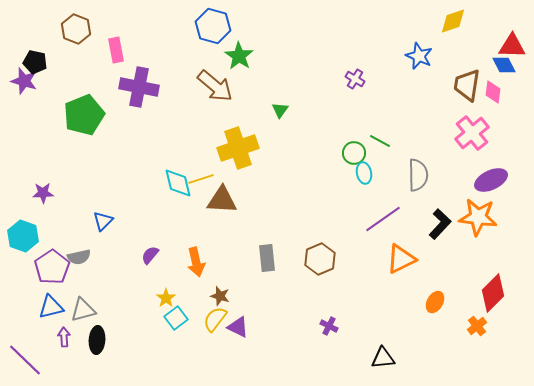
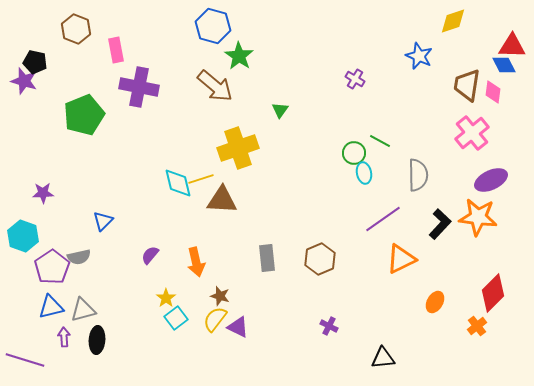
purple line at (25, 360): rotated 27 degrees counterclockwise
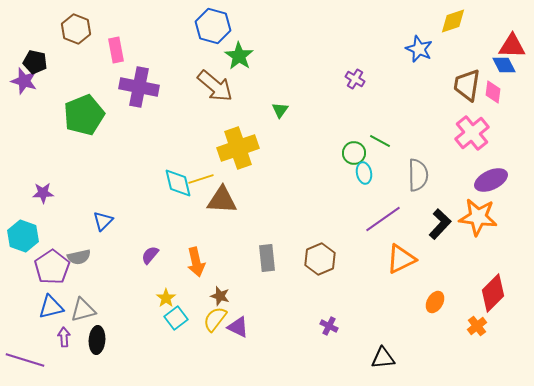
blue star at (419, 56): moved 7 px up
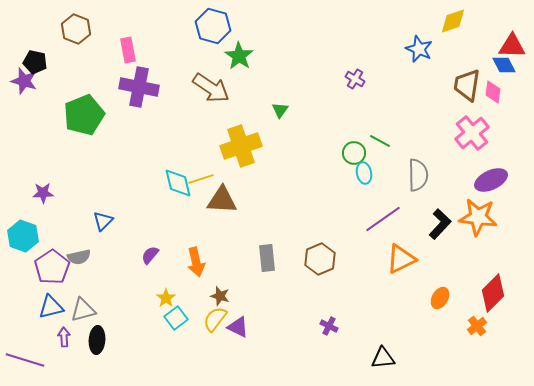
pink rectangle at (116, 50): moved 12 px right
brown arrow at (215, 86): moved 4 px left, 2 px down; rotated 6 degrees counterclockwise
yellow cross at (238, 148): moved 3 px right, 2 px up
orange ellipse at (435, 302): moved 5 px right, 4 px up
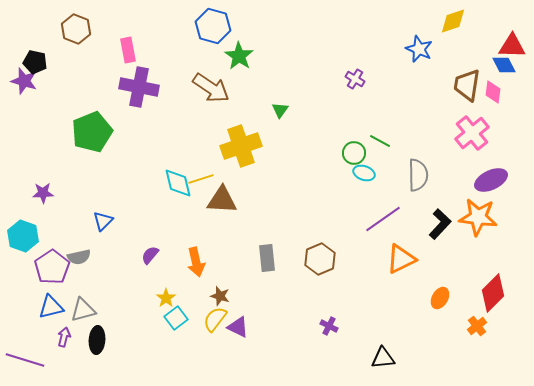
green pentagon at (84, 115): moved 8 px right, 17 px down
cyan ellipse at (364, 173): rotated 60 degrees counterclockwise
purple arrow at (64, 337): rotated 18 degrees clockwise
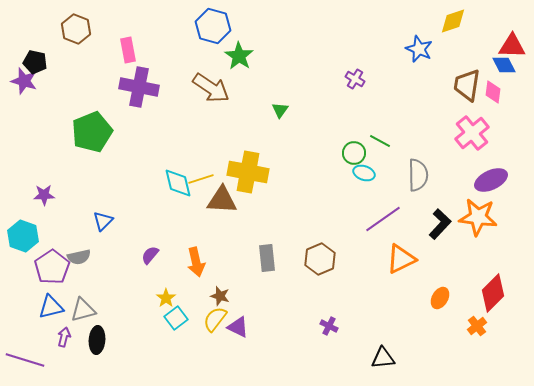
yellow cross at (241, 146): moved 7 px right, 26 px down; rotated 30 degrees clockwise
purple star at (43, 193): moved 1 px right, 2 px down
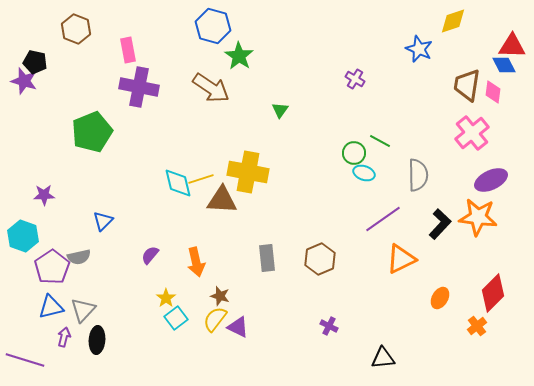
gray triangle at (83, 310): rotated 32 degrees counterclockwise
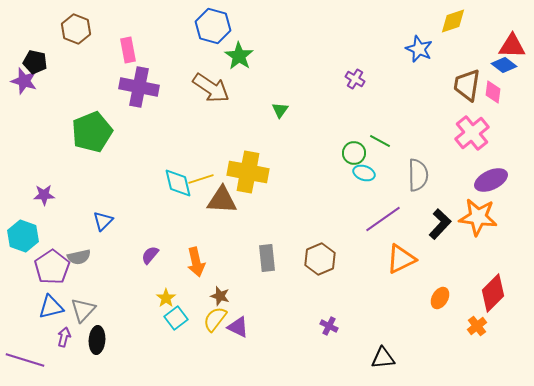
blue diamond at (504, 65): rotated 25 degrees counterclockwise
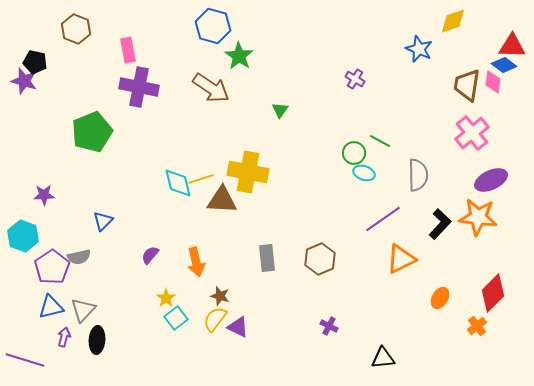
pink diamond at (493, 92): moved 10 px up
